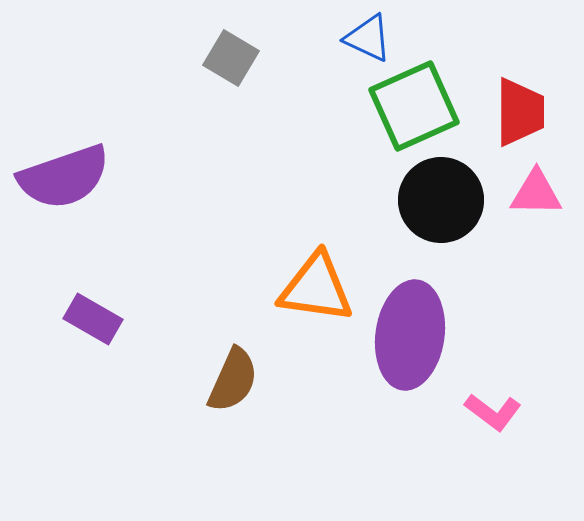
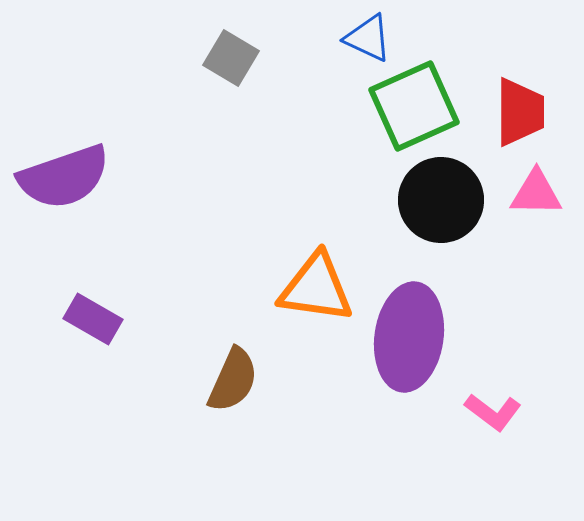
purple ellipse: moved 1 px left, 2 px down
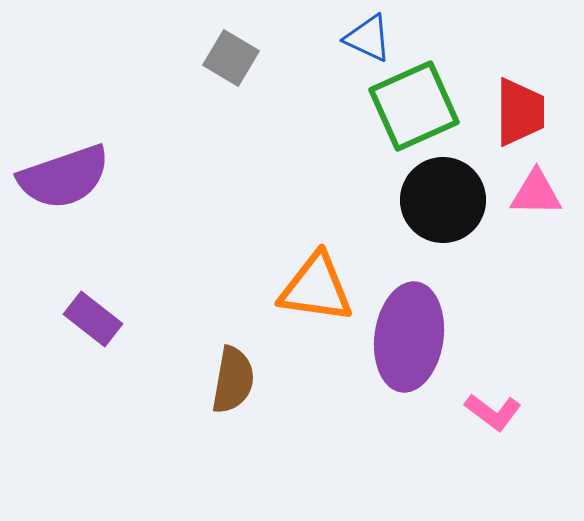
black circle: moved 2 px right
purple rectangle: rotated 8 degrees clockwise
brown semicircle: rotated 14 degrees counterclockwise
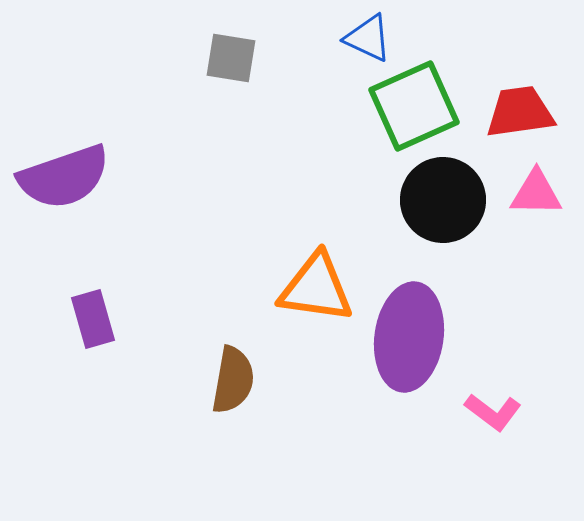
gray square: rotated 22 degrees counterclockwise
red trapezoid: rotated 98 degrees counterclockwise
purple rectangle: rotated 36 degrees clockwise
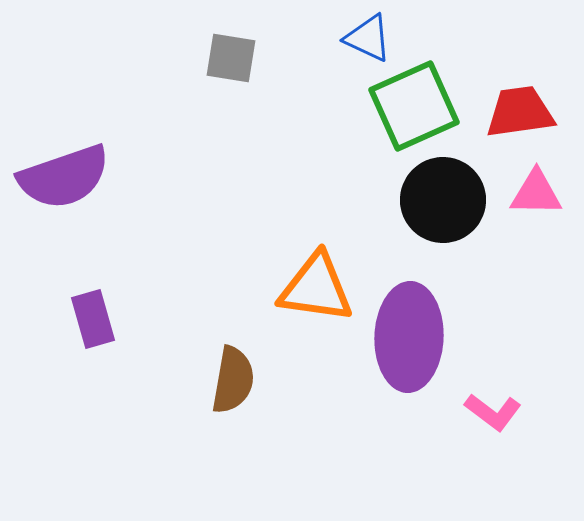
purple ellipse: rotated 6 degrees counterclockwise
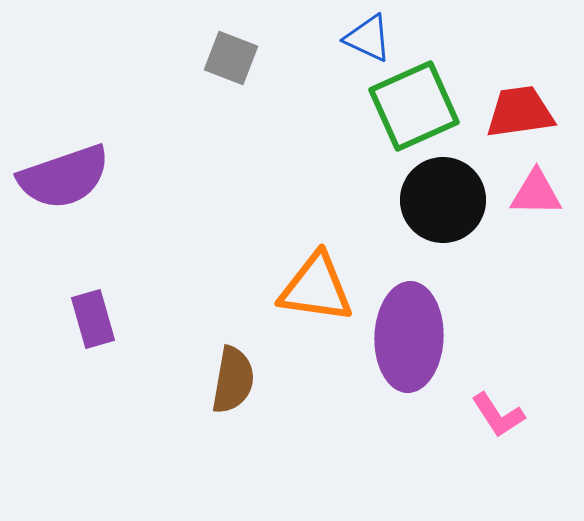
gray square: rotated 12 degrees clockwise
pink L-shape: moved 5 px right, 3 px down; rotated 20 degrees clockwise
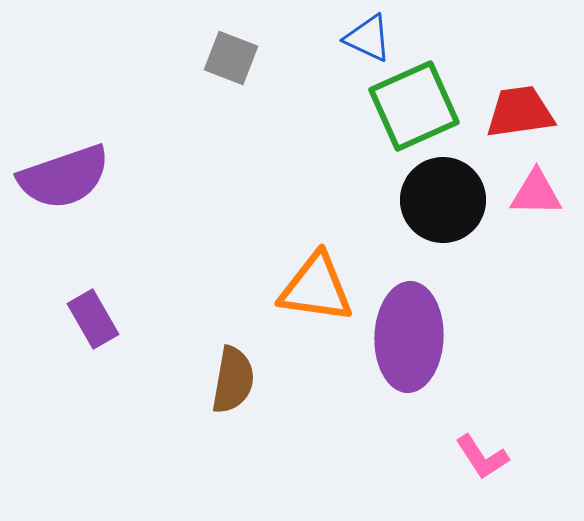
purple rectangle: rotated 14 degrees counterclockwise
pink L-shape: moved 16 px left, 42 px down
